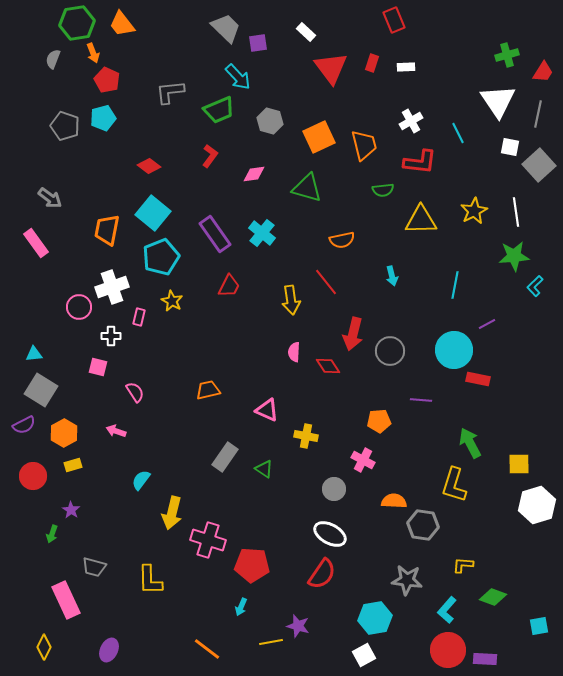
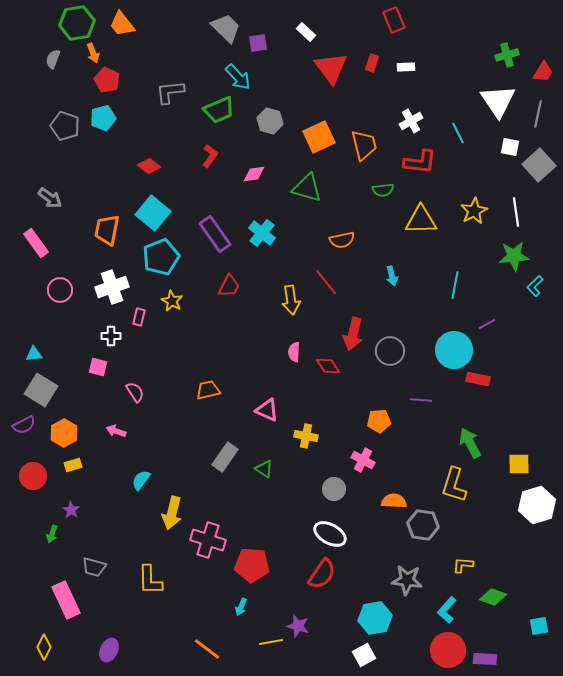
pink circle at (79, 307): moved 19 px left, 17 px up
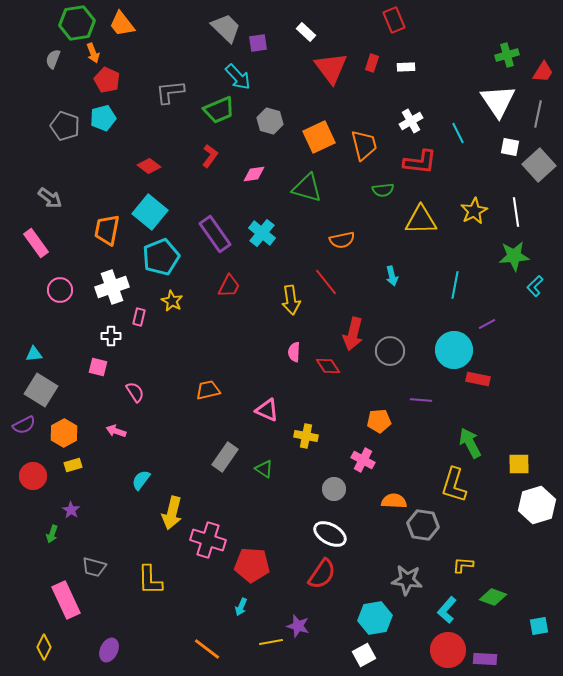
cyan square at (153, 213): moved 3 px left, 1 px up
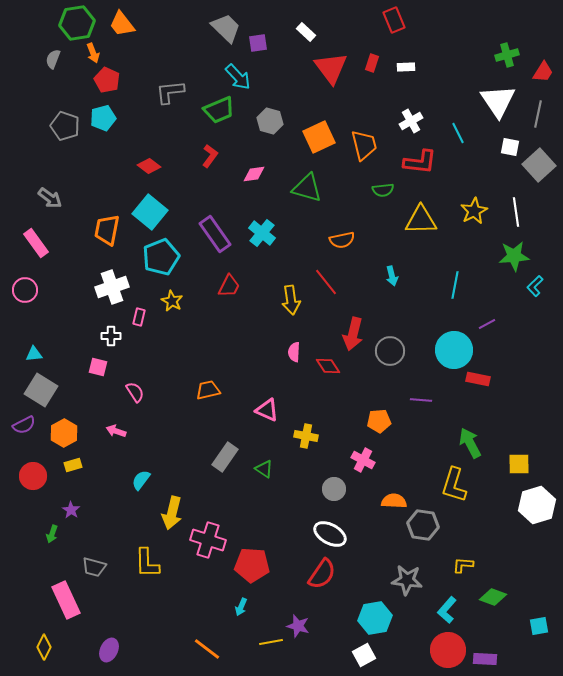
pink circle at (60, 290): moved 35 px left
yellow L-shape at (150, 580): moved 3 px left, 17 px up
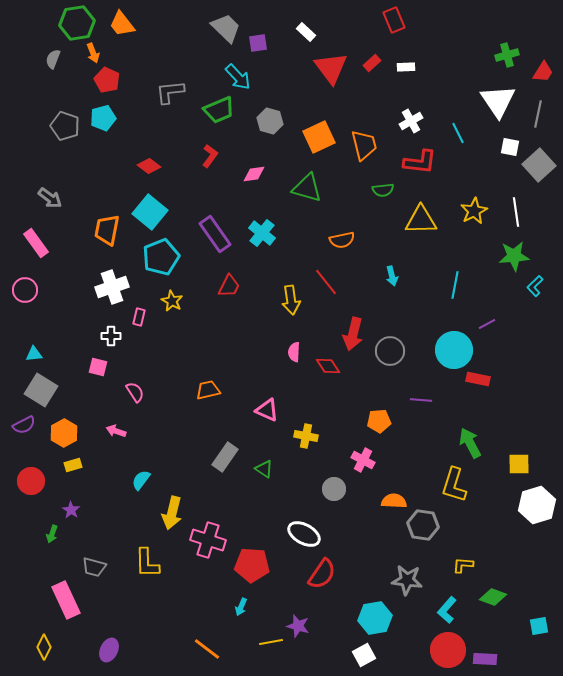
red rectangle at (372, 63): rotated 30 degrees clockwise
red circle at (33, 476): moved 2 px left, 5 px down
white ellipse at (330, 534): moved 26 px left
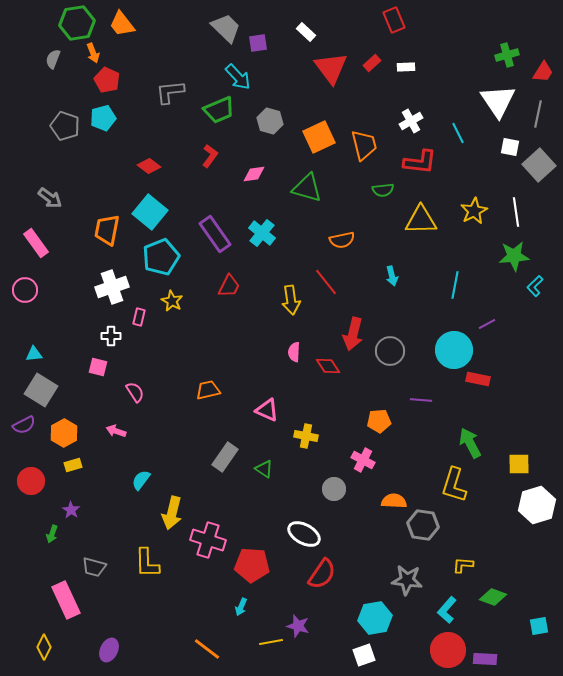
white square at (364, 655): rotated 10 degrees clockwise
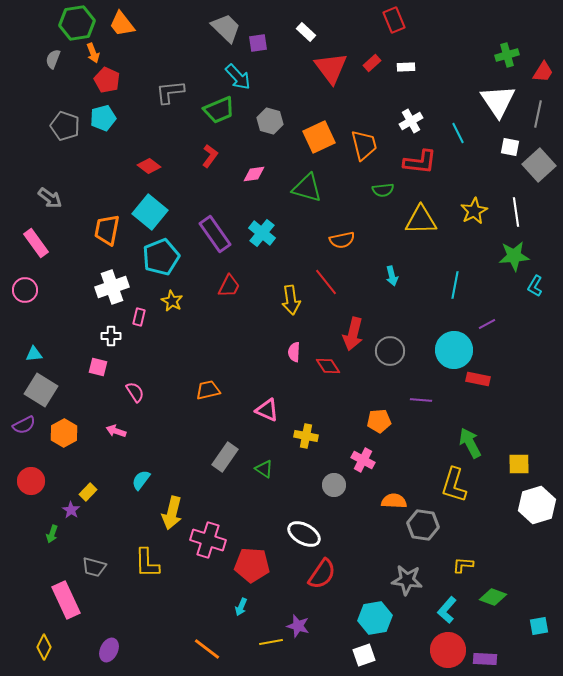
cyan L-shape at (535, 286): rotated 15 degrees counterclockwise
yellow rectangle at (73, 465): moved 15 px right, 27 px down; rotated 30 degrees counterclockwise
gray circle at (334, 489): moved 4 px up
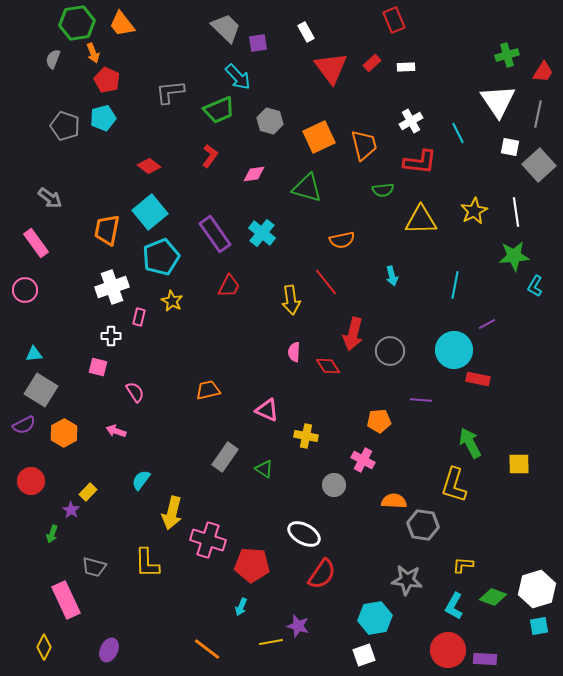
white rectangle at (306, 32): rotated 18 degrees clockwise
cyan square at (150, 212): rotated 12 degrees clockwise
white hexagon at (537, 505): moved 84 px down
cyan L-shape at (447, 610): moved 7 px right, 4 px up; rotated 12 degrees counterclockwise
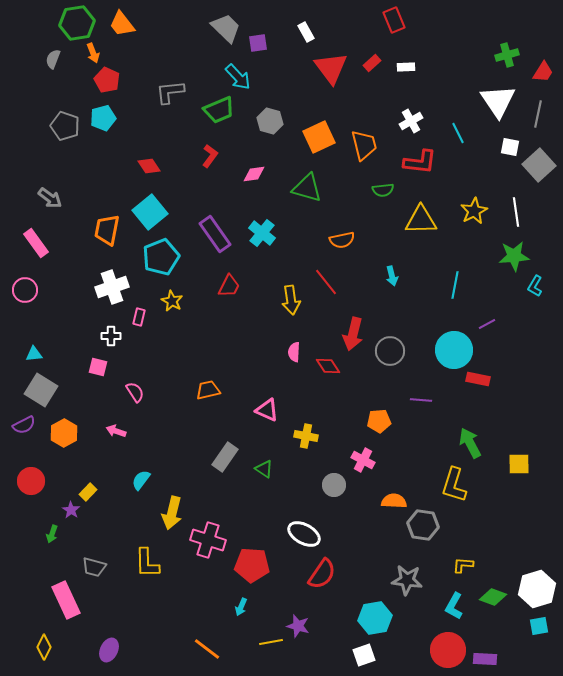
red diamond at (149, 166): rotated 20 degrees clockwise
